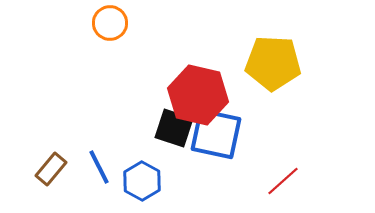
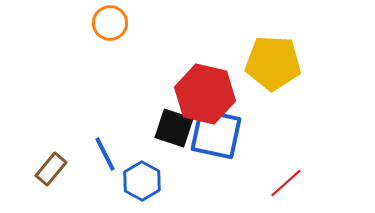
red hexagon: moved 7 px right, 1 px up
blue line: moved 6 px right, 13 px up
red line: moved 3 px right, 2 px down
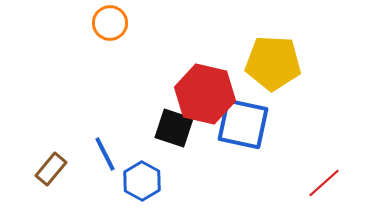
blue square: moved 27 px right, 10 px up
red line: moved 38 px right
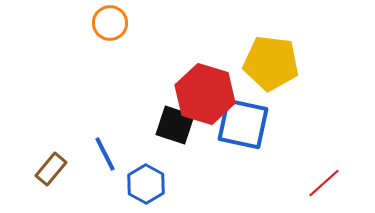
yellow pentagon: moved 2 px left; rotated 4 degrees clockwise
red hexagon: rotated 4 degrees clockwise
black square: moved 1 px right, 3 px up
blue hexagon: moved 4 px right, 3 px down
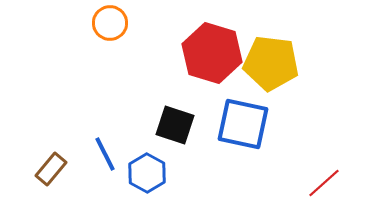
red hexagon: moved 7 px right, 41 px up
blue hexagon: moved 1 px right, 11 px up
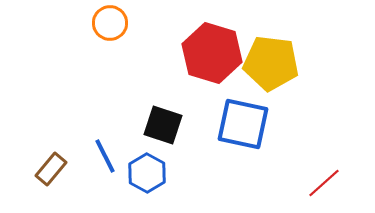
black square: moved 12 px left
blue line: moved 2 px down
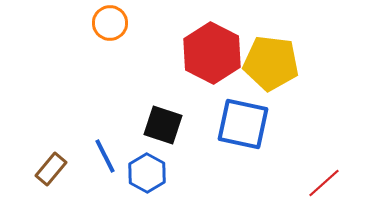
red hexagon: rotated 10 degrees clockwise
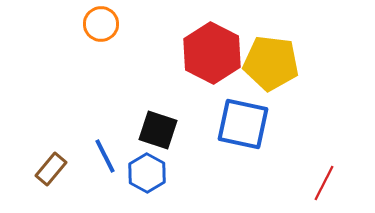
orange circle: moved 9 px left, 1 px down
black square: moved 5 px left, 5 px down
red line: rotated 21 degrees counterclockwise
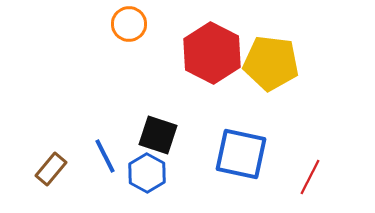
orange circle: moved 28 px right
blue square: moved 2 px left, 30 px down
black square: moved 5 px down
red line: moved 14 px left, 6 px up
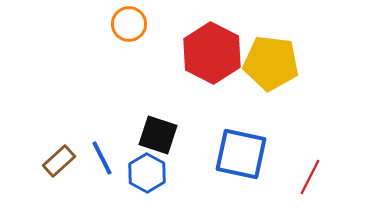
blue line: moved 3 px left, 2 px down
brown rectangle: moved 8 px right, 8 px up; rotated 8 degrees clockwise
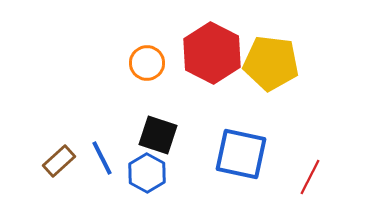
orange circle: moved 18 px right, 39 px down
